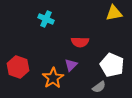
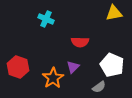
purple triangle: moved 2 px right, 2 px down
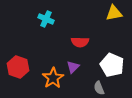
gray semicircle: moved 1 px down; rotated 104 degrees clockwise
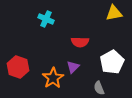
white pentagon: moved 3 px up; rotated 20 degrees clockwise
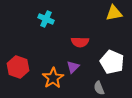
white pentagon: rotated 20 degrees counterclockwise
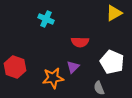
yellow triangle: rotated 18 degrees counterclockwise
red hexagon: moved 3 px left
orange star: rotated 25 degrees clockwise
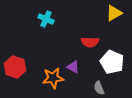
red semicircle: moved 10 px right
purple triangle: rotated 48 degrees counterclockwise
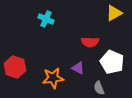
purple triangle: moved 5 px right, 1 px down
